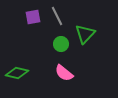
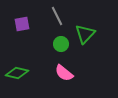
purple square: moved 11 px left, 7 px down
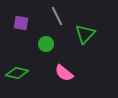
purple square: moved 1 px left, 1 px up; rotated 21 degrees clockwise
green circle: moved 15 px left
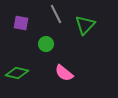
gray line: moved 1 px left, 2 px up
green triangle: moved 9 px up
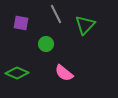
green diamond: rotated 10 degrees clockwise
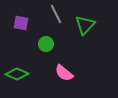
green diamond: moved 1 px down
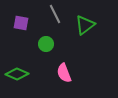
gray line: moved 1 px left
green triangle: rotated 10 degrees clockwise
pink semicircle: rotated 30 degrees clockwise
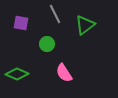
green circle: moved 1 px right
pink semicircle: rotated 12 degrees counterclockwise
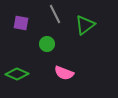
pink semicircle: rotated 36 degrees counterclockwise
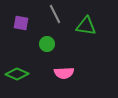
green triangle: moved 1 px right, 1 px down; rotated 45 degrees clockwise
pink semicircle: rotated 24 degrees counterclockwise
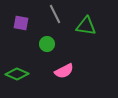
pink semicircle: moved 2 px up; rotated 24 degrees counterclockwise
